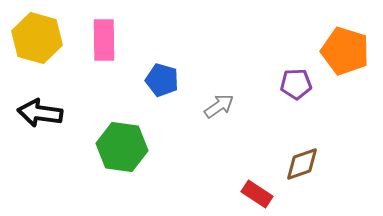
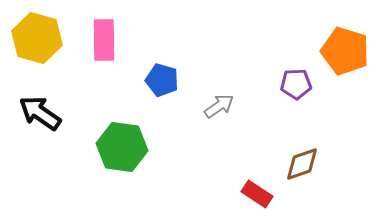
black arrow: rotated 27 degrees clockwise
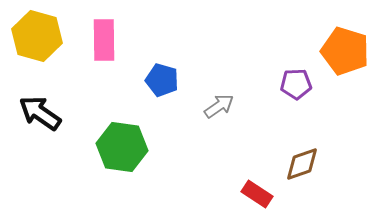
yellow hexagon: moved 2 px up
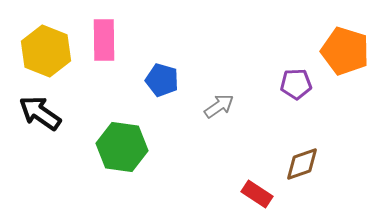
yellow hexagon: moved 9 px right, 15 px down; rotated 6 degrees clockwise
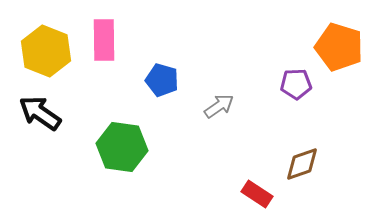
orange pentagon: moved 6 px left, 4 px up
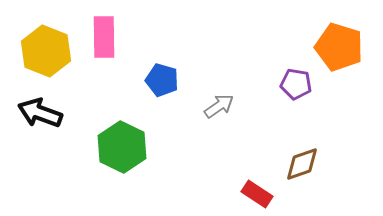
pink rectangle: moved 3 px up
purple pentagon: rotated 12 degrees clockwise
black arrow: rotated 15 degrees counterclockwise
green hexagon: rotated 18 degrees clockwise
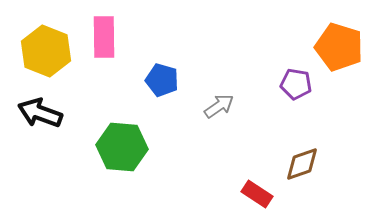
green hexagon: rotated 21 degrees counterclockwise
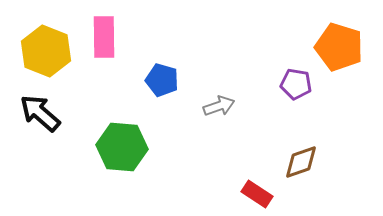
gray arrow: rotated 16 degrees clockwise
black arrow: rotated 21 degrees clockwise
brown diamond: moved 1 px left, 2 px up
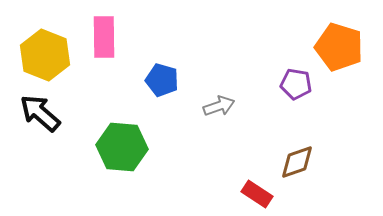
yellow hexagon: moved 1 px left, 4 px down
brown diamond: moved 4 px left
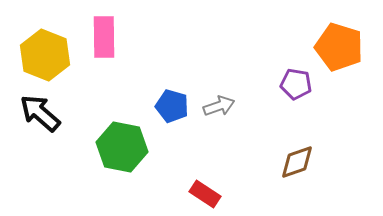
blue pentagon: moved 10 px right, 26 px down
green hexagon: rotated 6 degrees clockwise
red rectangle: moved 52 px left
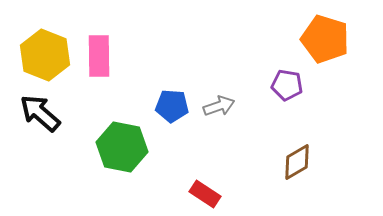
pink rectangle: moved 5 px left, 19 px down
orange pentagon: moved 14 px left, 8 px up
purple pentagon: moved 9 px left, 1 px down
blue pentagon: rotated 12 degrees counterclockwise
brown diamond: rotated 12 degrees counterclockwise
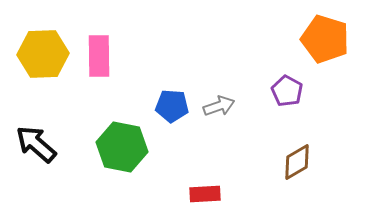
yellow hexagon: moved 2 px left, 1 px up; rotated 24 degrees counterclockwise
purple pentagon: moved 6 px down; rotated 20 degrees clockwise
black arrow: moved 4 px left, 31 px down
red rectangle: rotated 36 degrees counterclockwise
